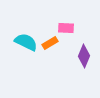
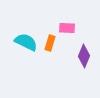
pink rectangle: moved 1 px right
orange rectangle: rotated 42 degrees counterclockwise
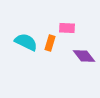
purple diamond: rotated 60 degrees counterclockwise
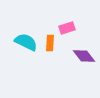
pink rectangle: rotated 21 degrees counterclockwise
orange rectangle: rotated 14 degrees counterclockwise
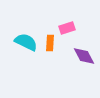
purple diamond: rotated 10 degrees clockwise
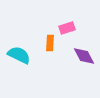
cyan semicircle: moved 7 px left, 13 px down
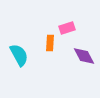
cyan semicircle: rotated 35 degrees clockwise
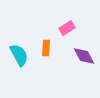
pink rectangle: rotated 14 degrees counterclockwise
orange rectangle: moved 4 px left, 5 px down
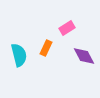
orange rectangle: rotated 21 degrees clockwise
cyan semicircle: rotated 15 degrees clockwise
